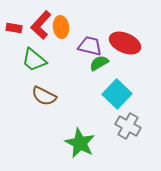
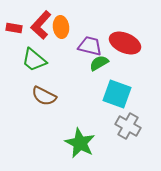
cyan square: rotated 24 degrees counterclockwise
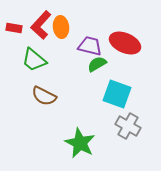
green semicircle: moved 2 px left, 1 px down
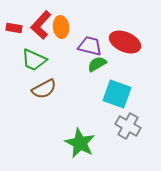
red ellipse: moved 1 px up
green trapezoid: rotated 16 degrees counterclockwise
brown semicircle: moved 7 px up; rotated 55 degrees counterclockwise
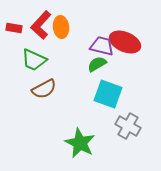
purple trapezoid: moved 12 px right
cyan square: moved 9 px left
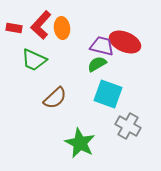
orange ellipse: moved 1 px right, 1 px down
brown semicircle: moved 11 px right, 9 px down; rotated 15 degrees counterclockwise
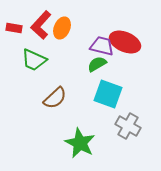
orange ellipse: rotated 30 degrees clockwise
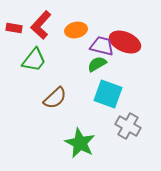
orange ellipse: moved 14 px right, 2 px down; rotated 55 degrees clockwise
green trapezoid: rotated 76 degrees counterclockwise
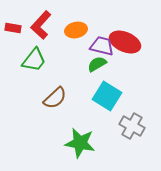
red rectangle: moved 1 px left
cyan square: moved 1 px left, 2 px down; rotated 12 degrees clockwise
gray cross: moved 4 px right
green star: rotated 16 degrees counterclockwise
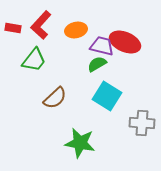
gray cross: moved 10 px right, 3 px up; rotated 25 degrees counterclockwise
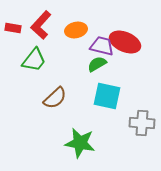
cyan square: rotated 20 degrees counterclockwise
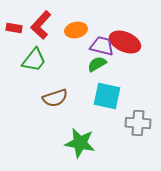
red rectangle: moved 1 px right
brown semicircle: rotated 25 degrees clockwise
gray cross: moved 4 px left
